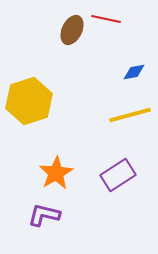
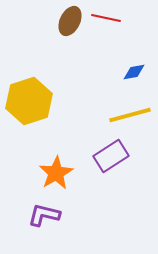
red line: moved 1 px up
brown ellipse: moved 2 px left, 9 px up
purple rectangle: moved 7 px left, 19 px up
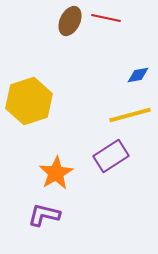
blue diamond: moved 4 px right, 3 px down
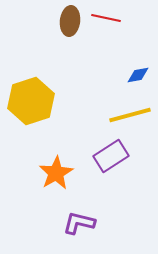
brown ellipse: rotated 20 degrees counterclockwise
yellow hexagon: moved 2 px right
purple L-shape: moved 35 px right, 8 px down
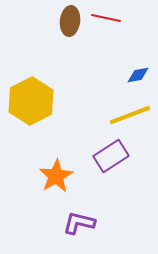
yellow hexagon: rotated 9 degrees counterclockwise
yellow line: rotated 6 degrees counterclockwise
orange star: moved 3 px down
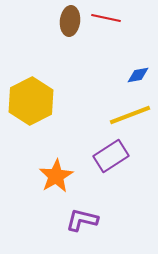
purple L-shape: moved 3 px right, 3 px up
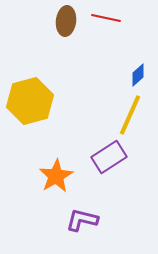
brown ellipse: moved 4 px left
blue diamond: rotated 30 degrees counterclockwise
yellow hexagon: moved 1 px left; rotated 12 degrees clockwise
yellow line: rotated 45 degrees counterclockwise
purple rectangle: moved 2 px left, 1 px down
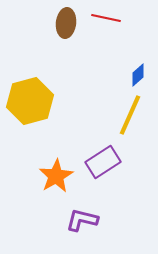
brown ellipse: moved 2 px down
purple rectangle: moved 6 px left, 5 px down
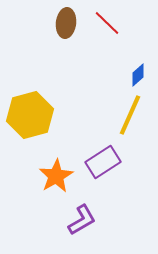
red line: moved 1 px right, 5 px down; rotated 32 degrees clockwise
yellow hexagon: moved 14 px down
purple L-shape: rotated 136 degrees clockwise
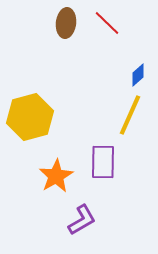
yellow hexagon: moved 2 px down
purple rectangle: rotated 56 degrees counterclockwise
